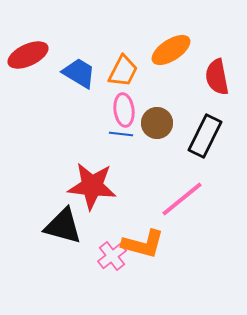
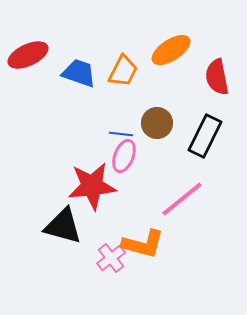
blue trapezoid: rotated 12 degrees counterclockwise
pink ellipse: moved 46 px down; rotated 28 degrees clockwise
red star: rotated 12 degrees counterclockwise
pink cross: moved 1 px left, 2 px down
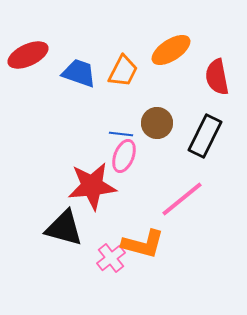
black triangle: moved 1 px right, 2 px down
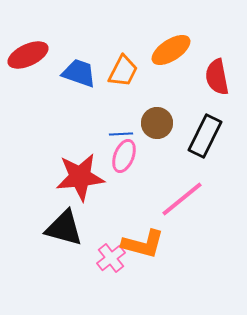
blue line: rotated 10 degrees counterclockwise
red star: moved 12 px left, 9 px up
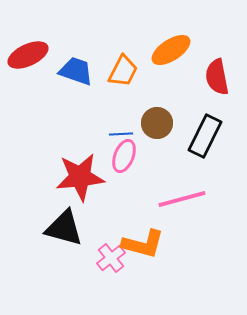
blue trapezoid: moved 3 px left, 2 px up
pink line: rotated 24 degrees clockwise
